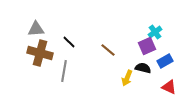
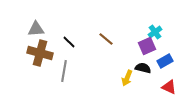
brown line: moved 2 px left, 11 px up
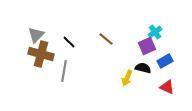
gray triangle: moved 6 px down; rotated 42 degrees counterclockwise
brown cross: moved 1 px right, 1 px down
red triangle: moved 2 px left
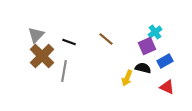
black line: rotated 24 degrees counterclockwise
brown cross: moved 1 px right, 2 px down; rotated 30 degrees clockwise
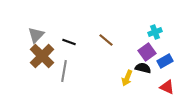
cyan cross: rotated 16 degrees clockwise
brown line: moved 1 px down
purple square: moved 6 px down; rotated 12 degrees counterclockwise
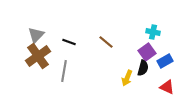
cyan cross: moved 2 px left; rotated 32 degrees clockwise
brown line: moved 2 px down
brown cross: moved 4 px left; rotated 10 degrees clockwise
black semicircle: rotated 91 degrees clockwise
